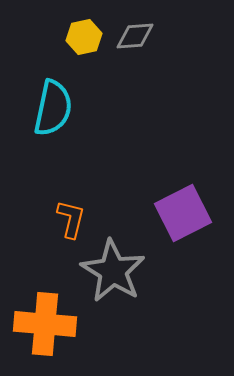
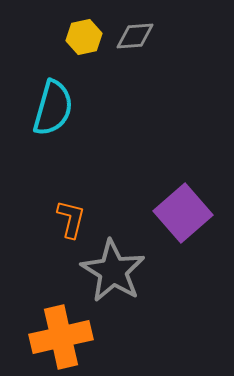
cyan semicircle: rotated 4 degrees clockwise
purple square: rotated 14 degrees counterclockwise
orange cross: moved 16 px right, 13 px down; rotated 18 degrees counterclockwise
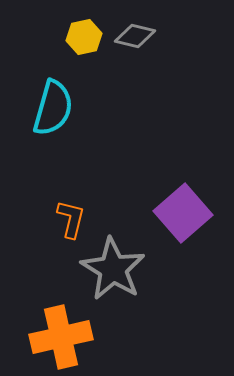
gray diamond: rotated 18 degrees clockwise
gray star: moved 2 px up
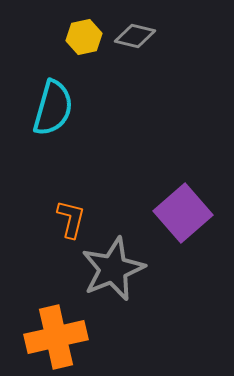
gray star: rotated 18 degrees clockwise
orange cross: moved 5 px left
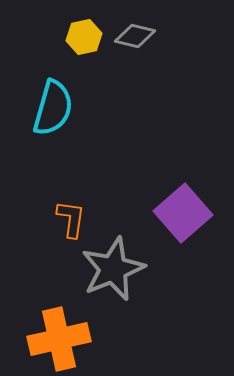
orange L-shape: rotated 6 degrees counterclockwise
orange cross: moved 3 px right, 2 px down
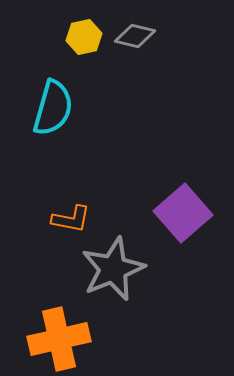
orange L-shape: rotated 93 degrees clockwise
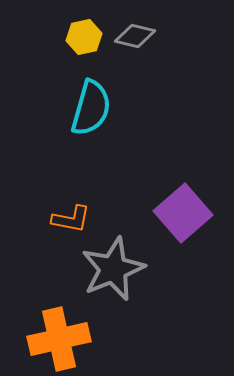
cyan semicircle: moved 38 px right
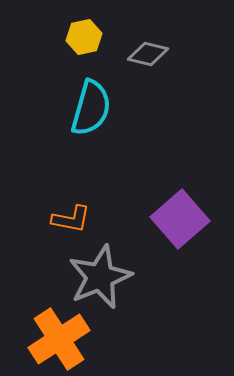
gray diamond: moved 13 px right, 18 px down
purple square: moved 3 px left, 6 px down
gray star: moved 13 px left, 8 px down
orange cross: rotated 20 degrees counterclockwise
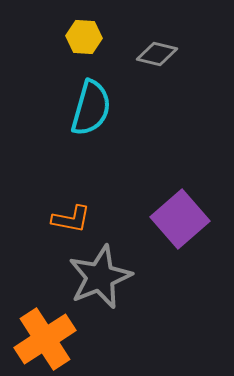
yellow hexagon: rotated 16 degrees clockwise
gray diamond: moved 9 px right
orange cross: moved 14 px left
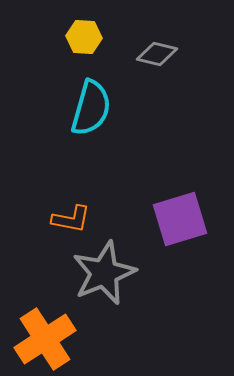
purple square: rotated 24 degrees clockwise
gray star: moved 4 px right, 4 px up
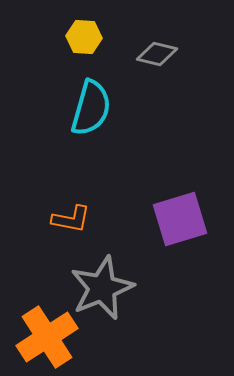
gray star: moved 2 px left, 15 px down
orange cross: moved 2 px right, 2 px up
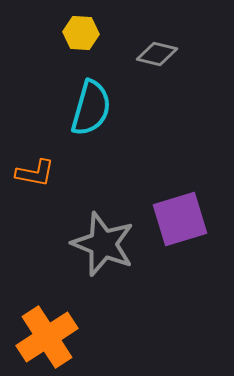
yellow hexagon: moved 3 px left, 4 px up
orange L-shape: moved 36 px left, 46 px up
gray star: moved 1 px right, 44 px up; rotated 28 degrees counterclockwise
